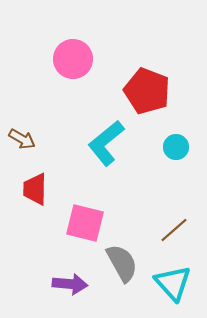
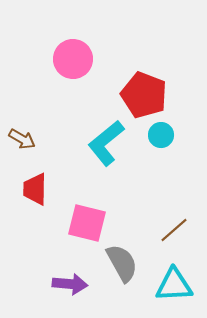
red pentagon: moved 3 px left, 4 px down
cyan circle: moved 15 px left, 12 px up
pink square: moved 2 px right
cyan triangle: moved 1 px right, 2 px down; rotated 51 degrees counterclockwise
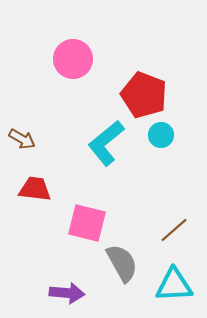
red trapezoid: rotated 96 degrees clockwise
purple arrow: moved 3 px left, 9 px down
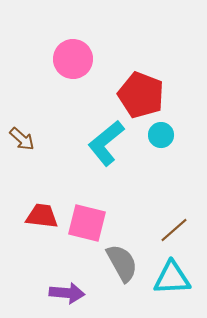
red pentagon: moved 3 px left
brown arrow: rotated 12 degrees clockwise
red trapezoid: moved 7 px right, 27 px down
cyan triangle: moved 2 px left, 7 px up
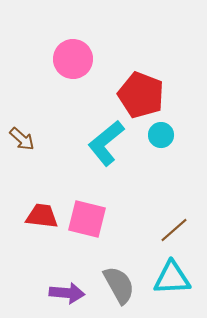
pink square: moved 4 px up
gray semicircle: moved 3 px left, 22 px down
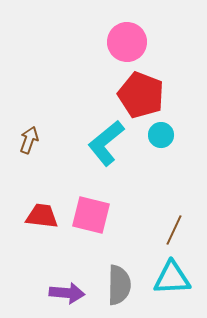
pink circle: moved 54 px right, 17 px up
brown arrow: moved 7 px right, 1 px down; rotated 112 degrees counterclockwise
pink square: moved 4 px right, 4 px up
brown line: rotated 24 degrees counterclockwise
gray semicircle: rotated 30 degrees clockwise
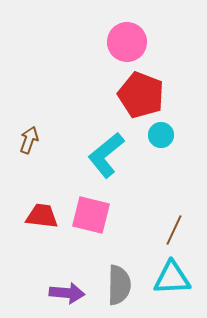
cyan L-shape: moved 12 px down
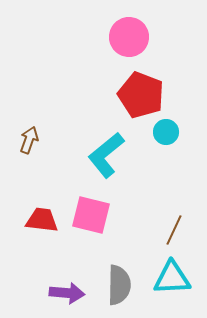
pink circle: moved 2 px right, 5 px up
cyan circle: moved 5 px right, 3 px up
red trapezoid: moved 4 px down
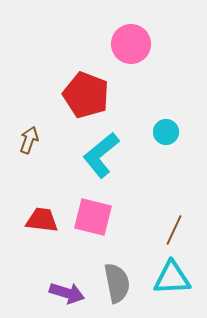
pink circle: moved 2 px right, 7 px down
red pentagon: moved 55 px left
cyan L-shape: moved 5 px left
pink square: moved 2 px right, 2 px down
gray semicircle: moved 2 px left, 2 px up; rotated 12 degrees counterclockwise
purple arrow: rotated 12 degrees clockwise
